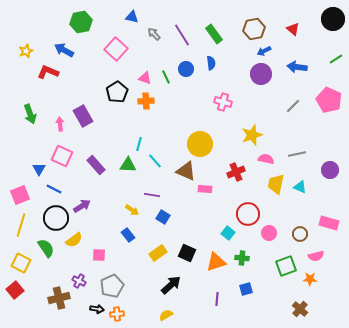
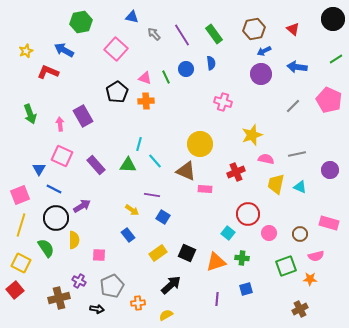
yellow semicircle at (74, 240): rotated 54 degrees counterclockwise
brown cross at (300, 309): rotated 21 degrees clockwise
orange cross at (117, 314): moved 21 px right, 11 px up
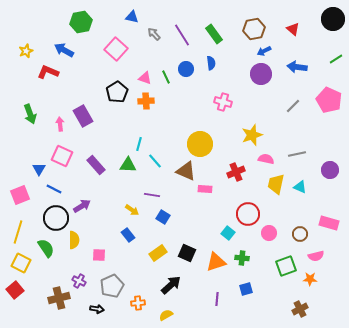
yellow line at (21, 225): moved 3 px left, 7 px down
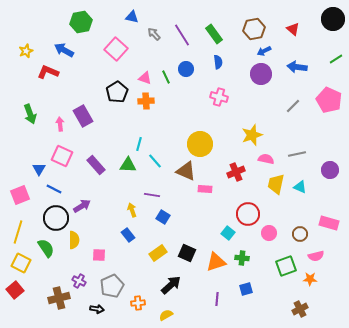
blue semicircle at (211, 63): moved 7 px right, 1 px up
pink cross at (223, 102): moved 4 px left, 5 px up
yellow arrow at (132, 210): rotated 144 degrees counterclockwise
